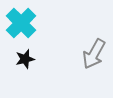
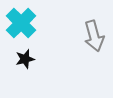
gray arrow: moved 18 px up; rotated 44 degrees counterclockwise
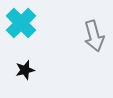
black star: moved 11 px down
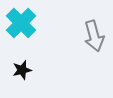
black star: moved 3 px left
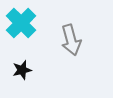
gray arrow: moved 23 px left, 4 px down
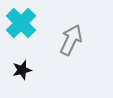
gray arrow: rotated 140 degrees counterclockwise
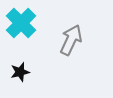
black star: moved 2 px left, 2 px down
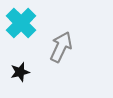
gray arrow: moved 10 px left, 7 px down
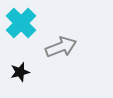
gray arrow: rotated 44 degrees clockwise
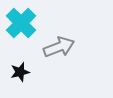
gray arrow: moved 2 px left
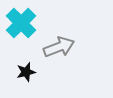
black star: moved 6 px right
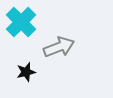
cyan cross: moved 1 px up
